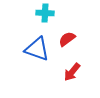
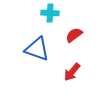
cyan cross: moved 5 px right
red semicircle: moved 7 px right, 4 px up
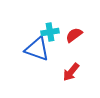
cyan cross: moved 19 px down; rotated 12 degrees counterclockwise
red arrow: moved 1 px left
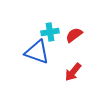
blue triangle: moved 3 px down
red arrow: moved 2 px right
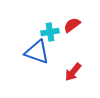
red semicircle: moved 2 px left, 10 px up
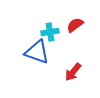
red semicircle: moved 3 px right
